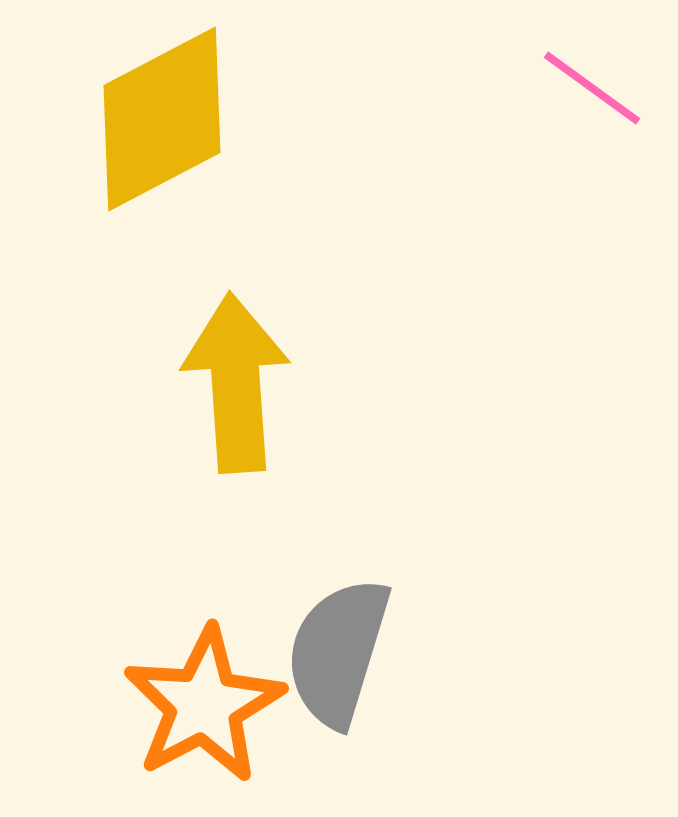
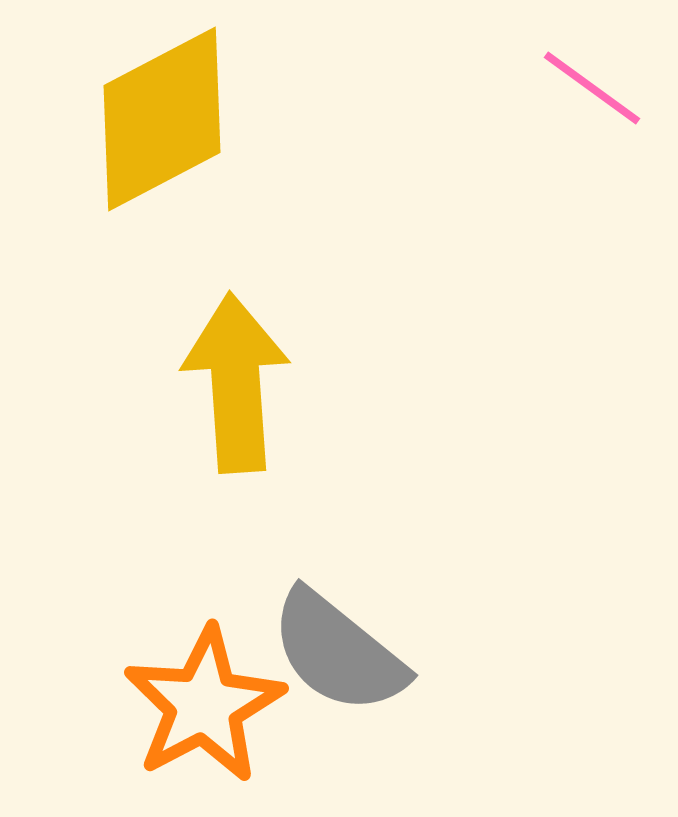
gray semicircle: rotated 68 degrees counterclockwise
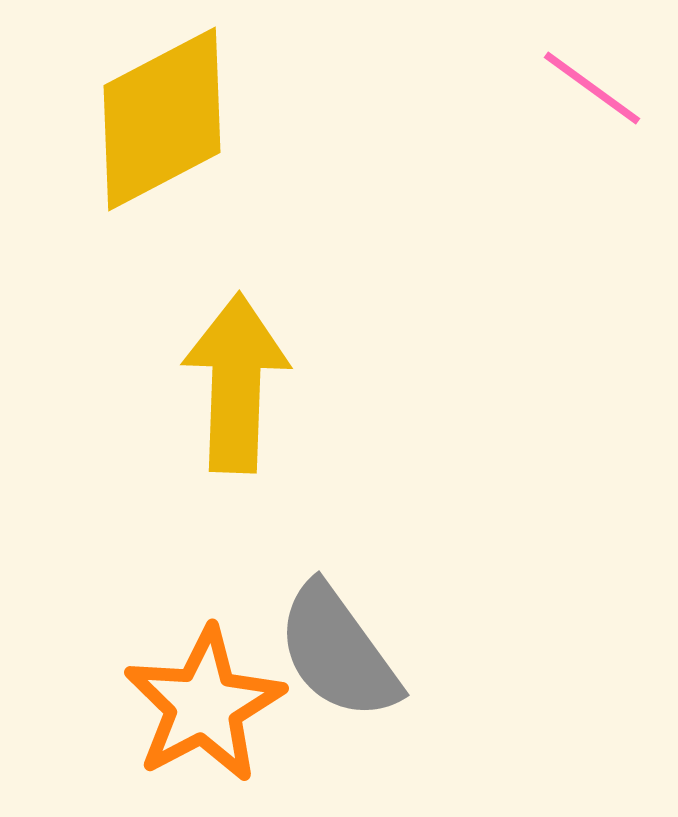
yellow arrow: rotated 6 degrees clockwise
gray semicircle: rotated 15 degrees clockwise
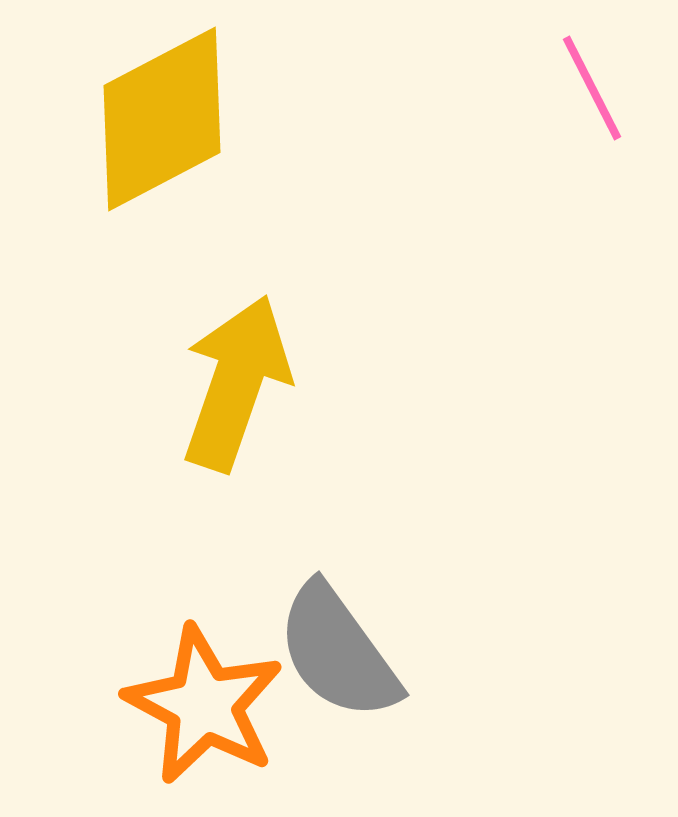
pink line: rotated 27 degrees clockwise
yellow arrow: rotated 17 degrees clockwise
orange star: rotated 16 degrees counterclockwise
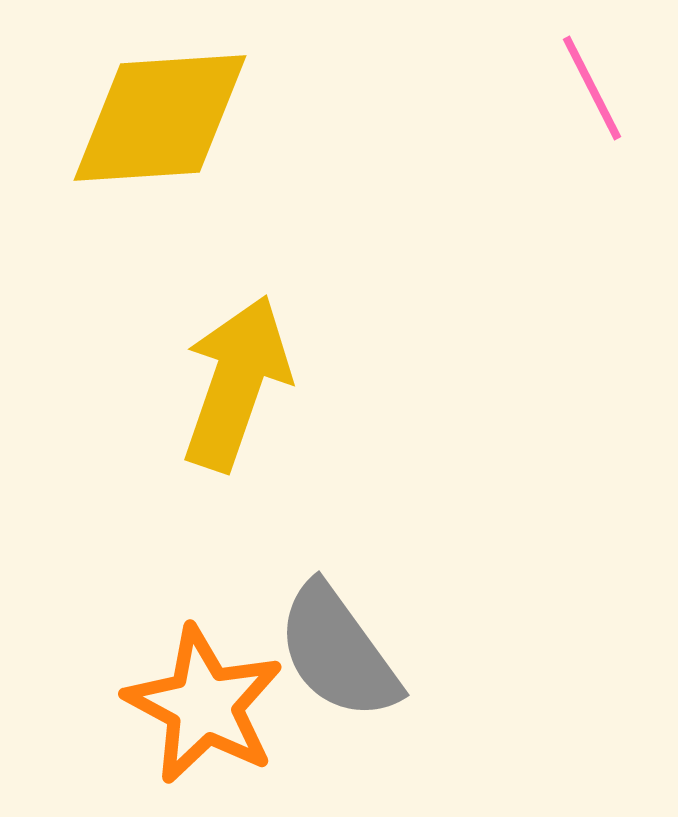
yellow diamond: moved 2 px left, 1 px up; rotated 24 degrees clockwise
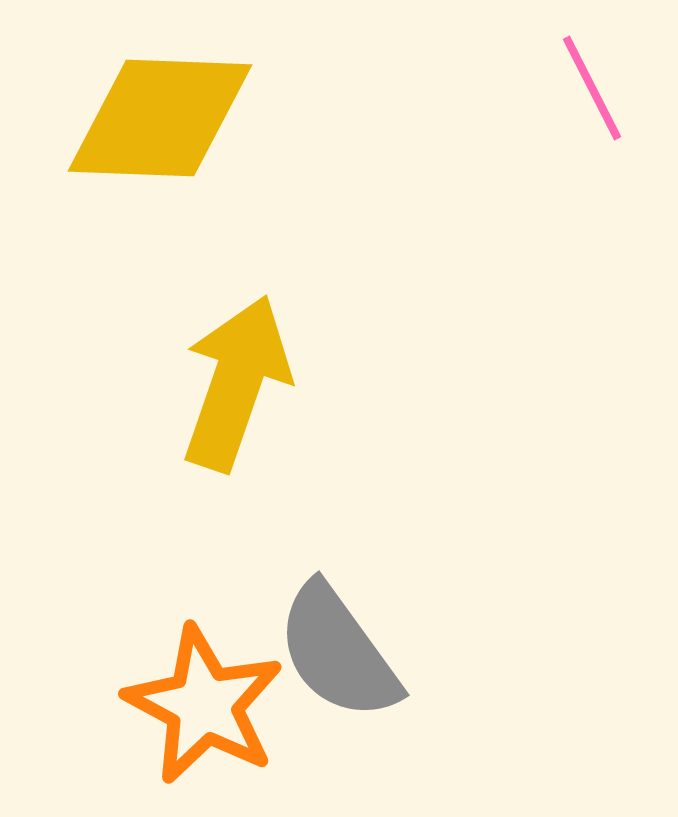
yellow diamond: rotated 6 degrees clockwise
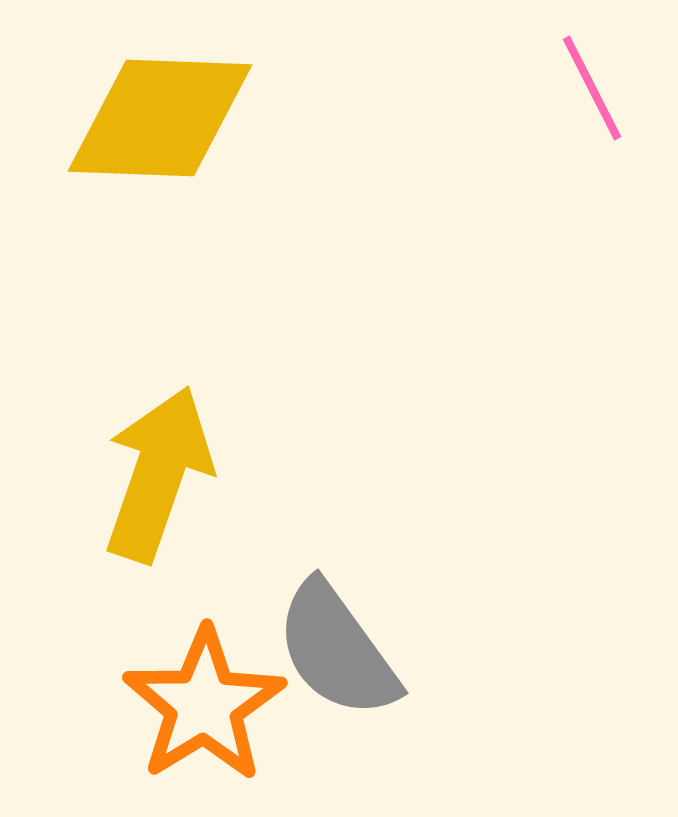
yellow arrow: moved 78 px left, 91 px down
gray semicircle: moved 1 px left, 2 px up
orange star: rotated 12 degrees clockwise
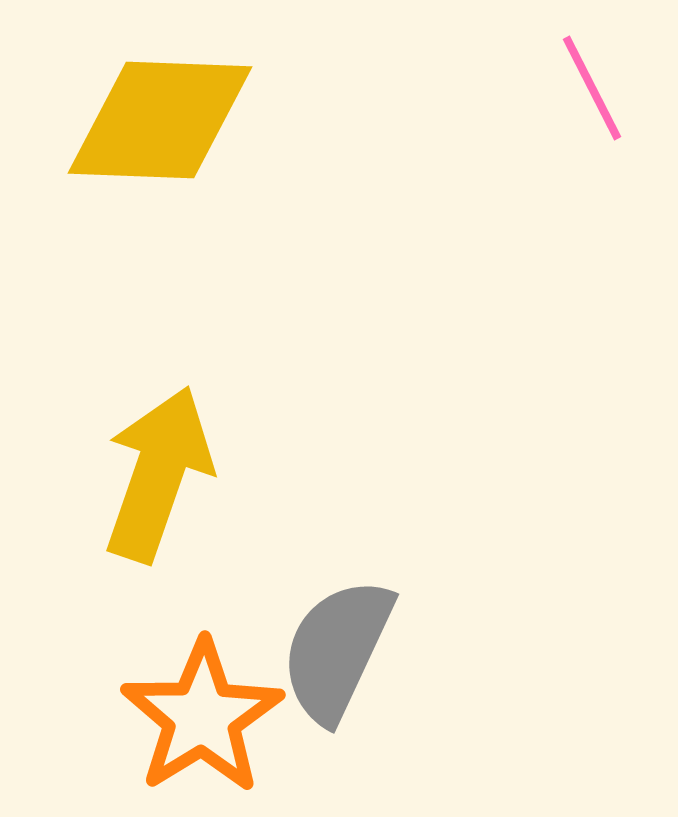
yellow diamond: moved 2 px down
gray semicircle: rotated 61 degrees clockwise
orange star: moved 2 px left, 12 px down
